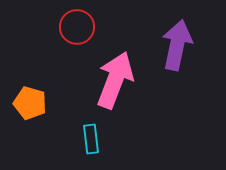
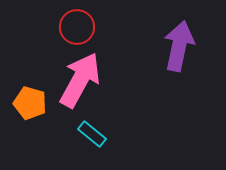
purple arrow: moved 2 px right, 1 px down
pink arrow: moved 35 px left; rotated 8 degrees clockwise
cyan rectangle: moved 1 px right, 5 px up; rotated 44 degrees counterclockwise
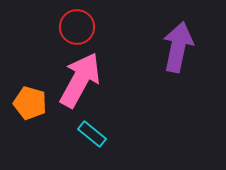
purple arrow: moved 1 px left, 1 px down
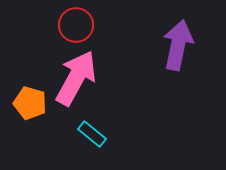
red circle: moved 1 px left, 2 px up
purple arrow: moved 2 px up
pink arrow: moved 4 px left, 2 px up
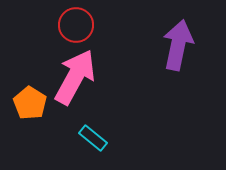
pink arrow: moved 1 px left, 1 px up
orange pentagon: rotated 16 degrees clockwise
cyan rectangle: moved 1 px right, 4 px down
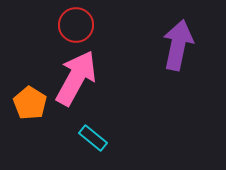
pink arrow: moved 1 px right, 1 px down
